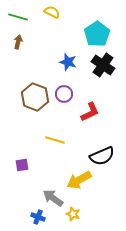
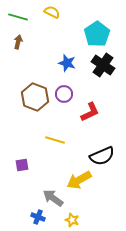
blue star: moved 1 px left, 1 px down
yellow star: moved 1 px left, 6 px down
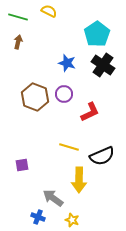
yellow semicircle: moved 3 px left, 1 px up
yellow line: moved 14 px right, 7 px down
yellow arrow: rotated 60 degrees counterclockwise
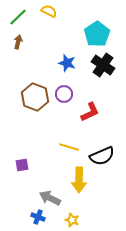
green line: rotated 60 degrees counterclockwise
gray arrow: moved 3 px left; rotated 10 degrees counterclockwise
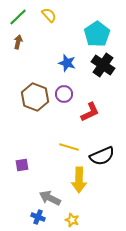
yellow semicircle: moved 4 px down; rotated 21 degrees clockwise
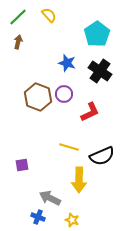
black cross: moved 3 px left, 6 px down
brown hexagon: moved 3 px right
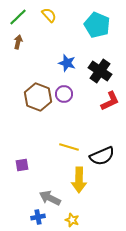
cyan pentagon: moved 9 px up; rotated 15 degrees counterclockwise
red L-shape: moved 20 px right, 11 px up
blue cross: rotated 32 degrees counterclockwise
